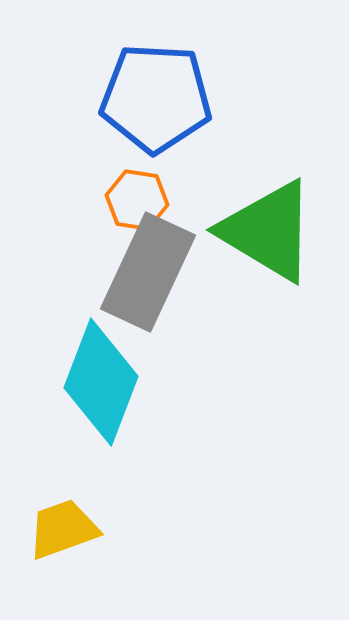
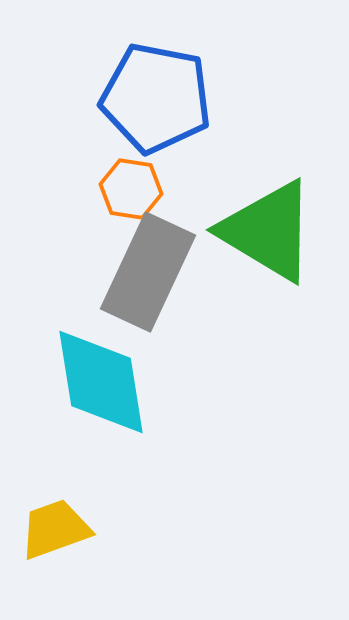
blue pentagon: rotated 8 degrees clockwise
orange hexagon: moved 6 px left, 11 px up
cyan diamond: rotated 30 degrees counterclockwise
yellow trapezoid: moved 8 px left
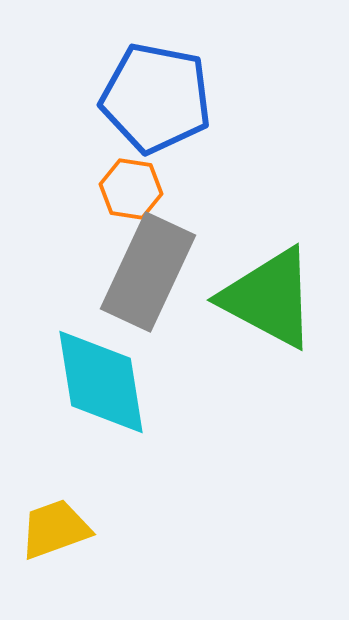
green triangle: moved 1 px right, 67 px down; rotated 3 degrees counterclockwise
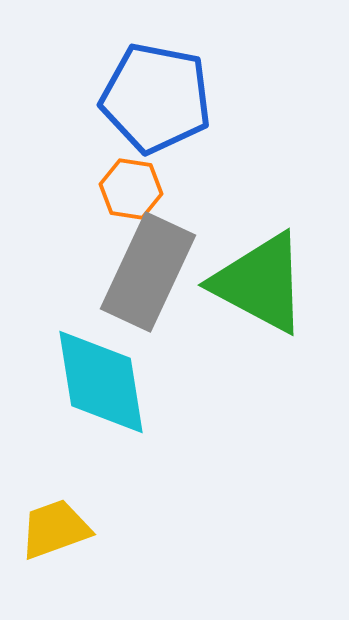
green triangle: moved 9 px left, 15 px up
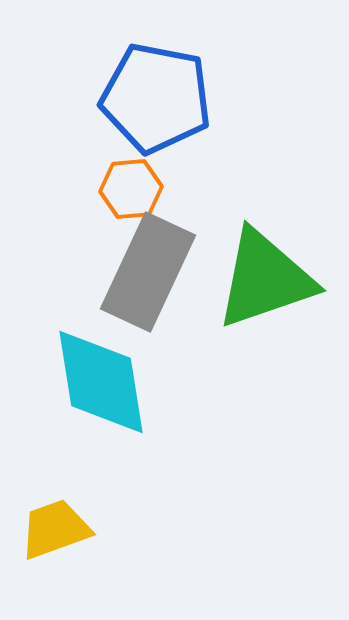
orange hexagon: rotated 14 degrees counterclockwise
green triangle: moved 5 px right, 4 px up; rotated 47 degrees counterclockwise
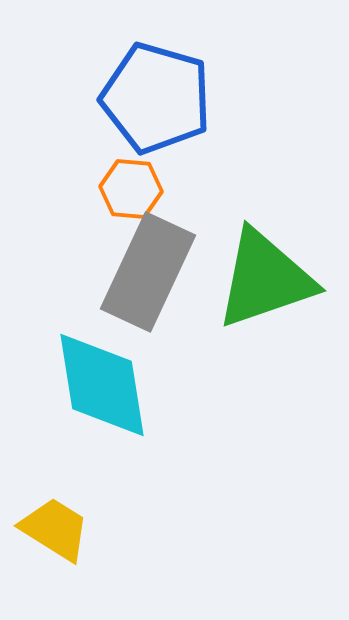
blue pentagon: rotated 5 degrees clockwise
orange hexagon: rotated 10 degrees clockwise
cyan diamond: moved 1 px right, 3 px down
yellow trapezoid: rotated 52 degrees clockwise
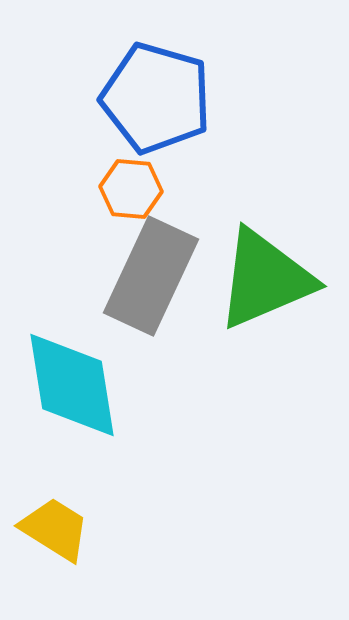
gray rectangle: moved 3 px right, 4 px down
green triangle: rotated 4 degrees counterclockwise
cyan diamond: moved 30 px left
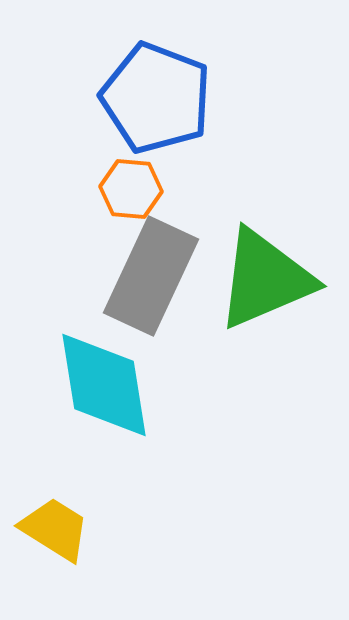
blue pentagon: rotated 5 degrees clockwise
cyan diamond: moved 32 px right
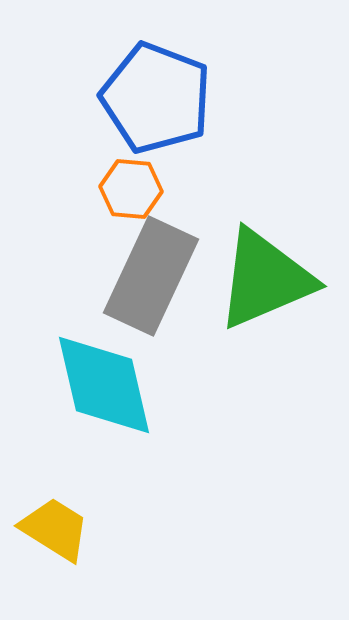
cyan diamond: rotated 4 degrees counterclockwise
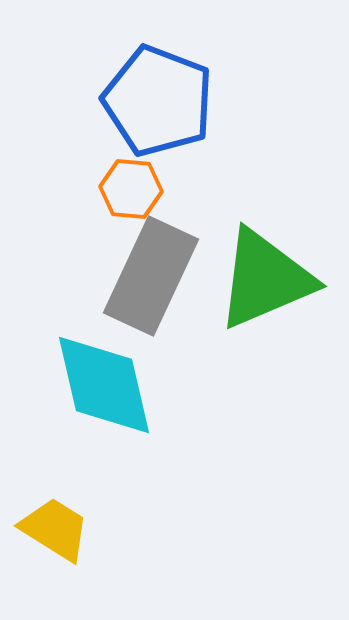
blue pentagon: moved 2 px right, 3 px down
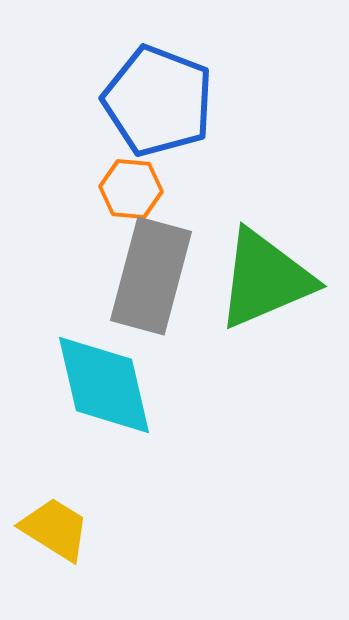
gray rectangle: rotated 10 degrees counterclockwise
